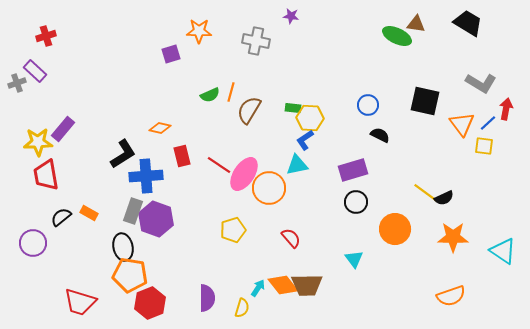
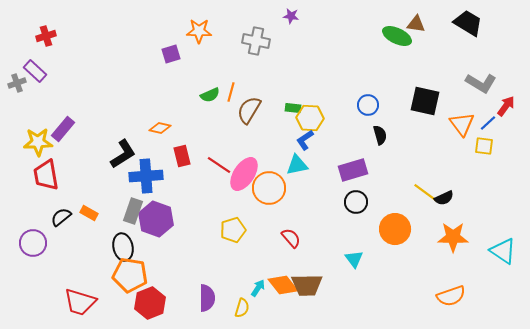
red arrow at (506, 109): moved 3 px up; rotated 25 degrees clockwise
black semicircle at (380, 135): rotated 48 degrees clockwise
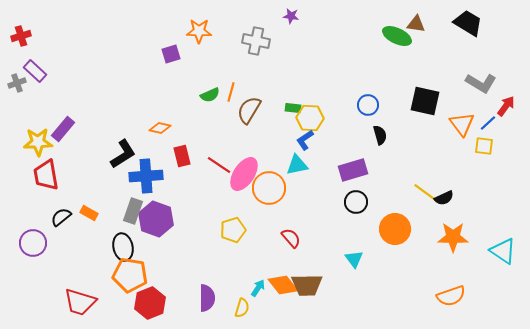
red cross at (46, 36): moved 25 px left
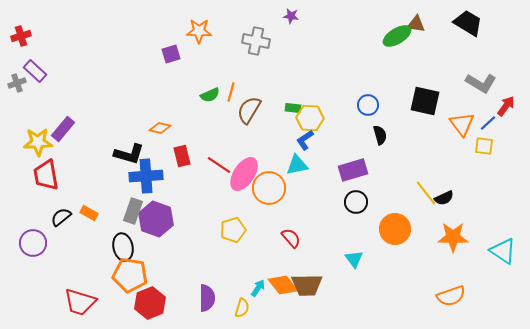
green ellipse at (397, 36): rotated 56 degrees counterclockwise
black L-shape at (123, 154): moved 6 px right; rotated 48 degrees clockwise
yellow line at (426, 193): rotated 16 degrees clockwise
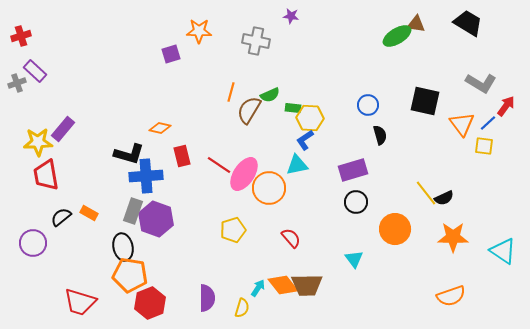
green semicircle at (210, 95): moved 60 px right
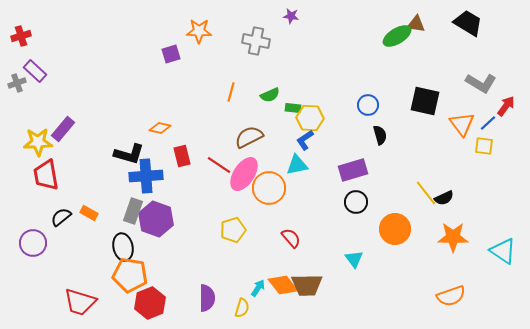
brown semicircle at (249, 110): moved 27 px down; rotated 32 degrees clockwise
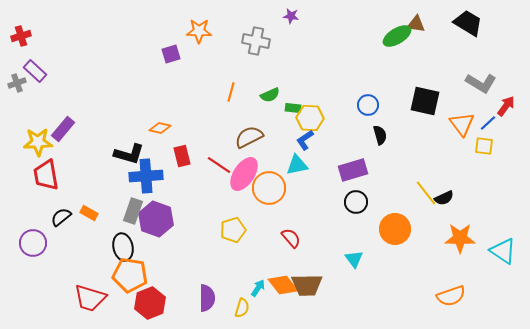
orange star at (453, 237): moved 7 px right, 1 px down
red trapezoid at (80, 302): moved 10 px right, 4 px up
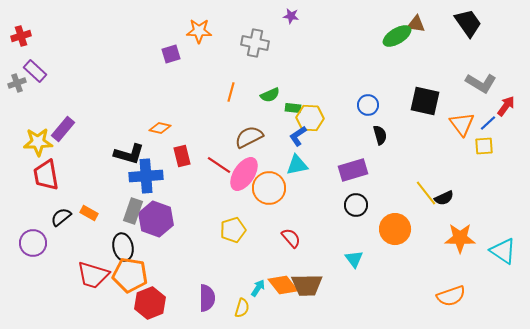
black trapezoid at (468, 23): rotated 24 degrees clockwise
gray cross at (256, 41): moved 1 px left, 2 px down
blue L-shape at (305, 140): moved 7 px left, 4 px up
yellow square at (484, 146): rotated 12 degrees counterclockwise
black circle at (356, 202): moved 3 px down
red trapezoid at (90, 298): moved 3 px right, 23 px up
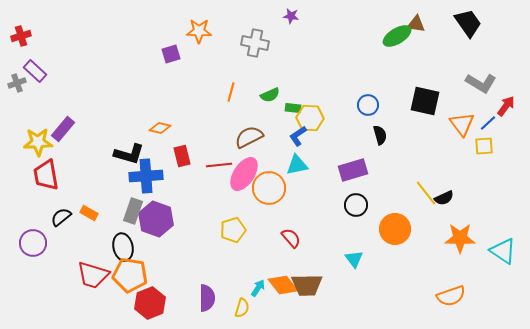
red line at (219, 165): rotated 40 degrees counterclockwise
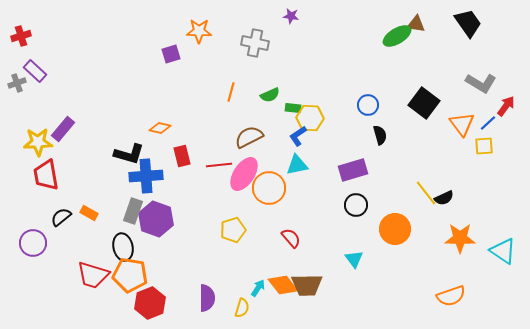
black square at (425, 101): moved 1 px left, 2 px down; rotated 24 degrees clockwise
